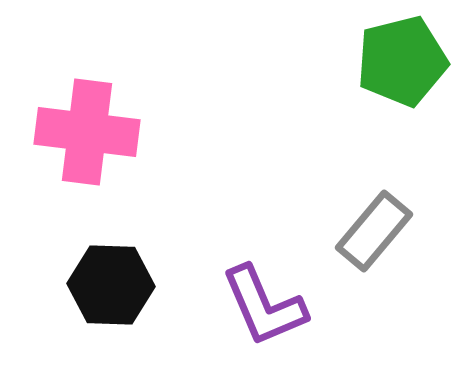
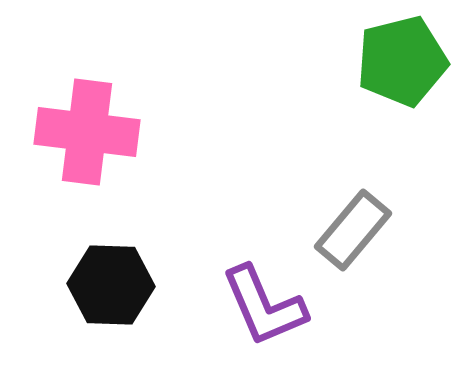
gray rectangle: moved 21 px left, 1 px up
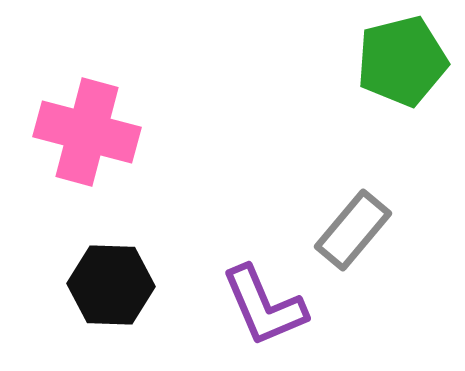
pink cross: rotated 8 degrees clockwise
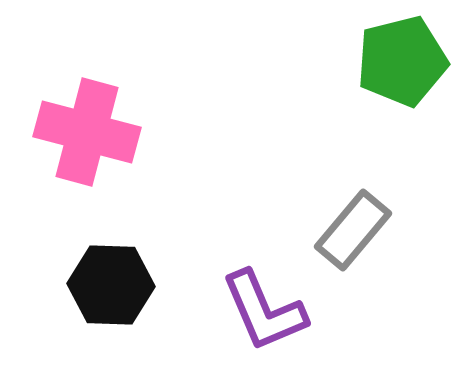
purple L-shape: moved 5 px down
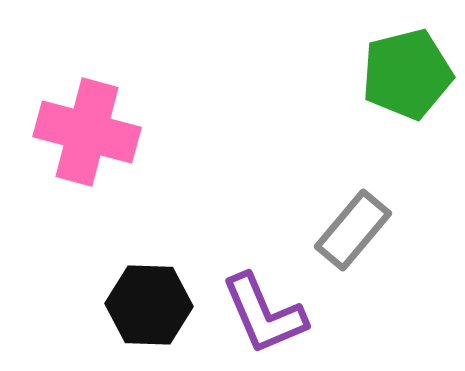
green pentagon: moved 5 px right, 13 px down
black hexagon: moved 38 px right, 20 px down
purple L-shape: moved 3 px down
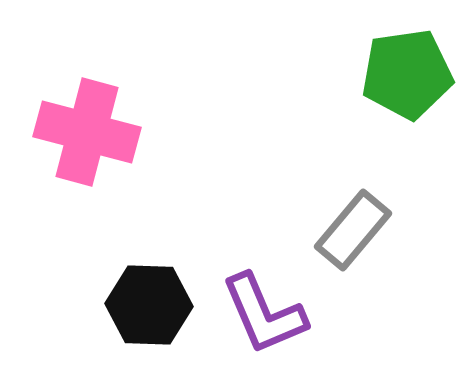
green pentagon: rotated 6 degrees clockwise
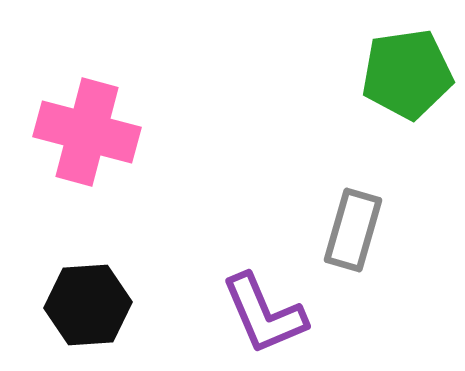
gray rectangle: rotated 24 degrees counterclockwise
black hexagon: moved 61 px left; rotated 6 degrees counterclockwise
